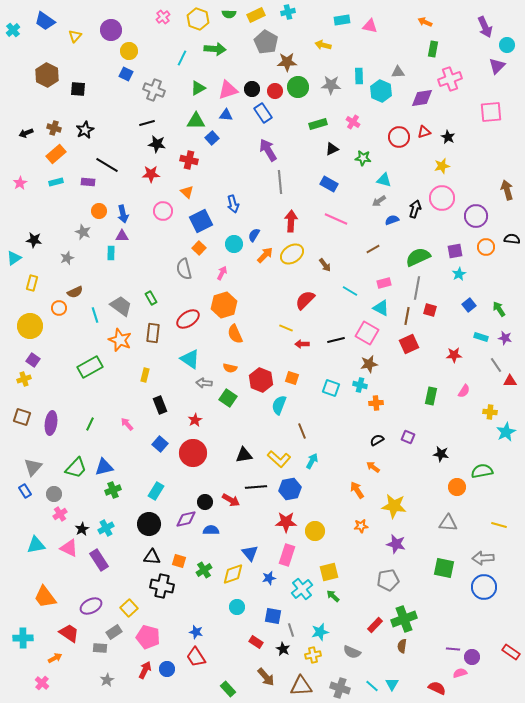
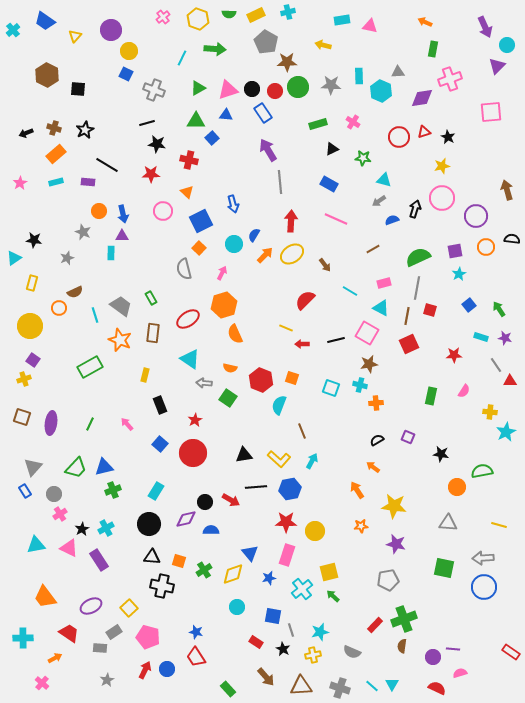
purple circle at (472, 657): moved 39 px left
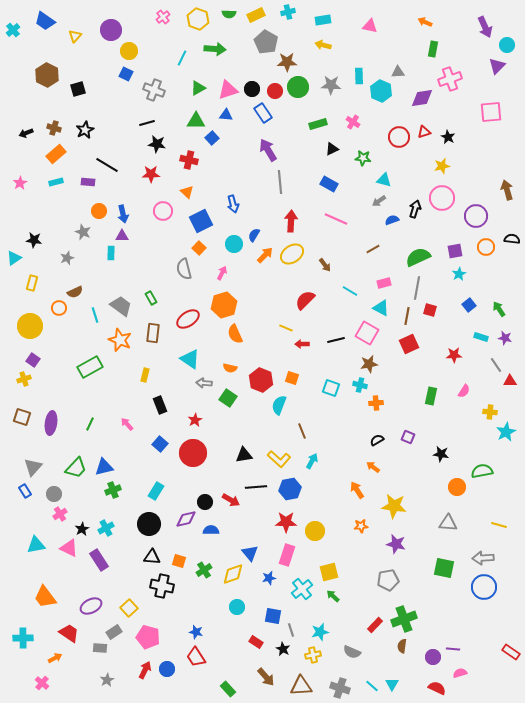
cyan rectangle at (342, 20): moved 19 px left
black square at (78, 89): rotated 21 degrees counterclockwise
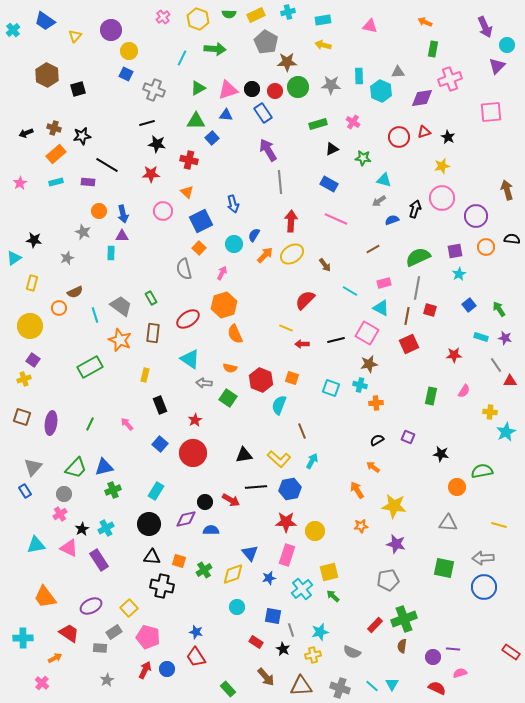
black star at (85, 130): moved 3 px left, 6 px down; rotated 18 degrees clockwise
gray circle at (54, 494): moved 10 px right
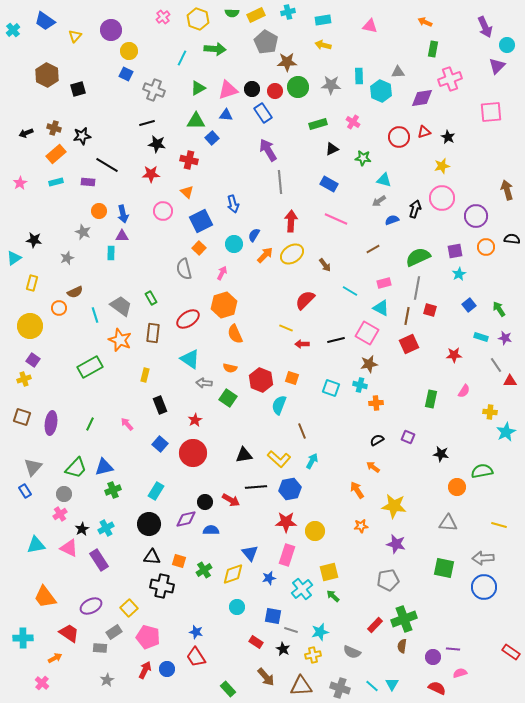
green semicircle at (229, 14): moved 3 px right, 1 px up
green rectangle at (431, 396): moved 3 px down
gray line at (291, 630): rotated 56 degrees counterclockwise
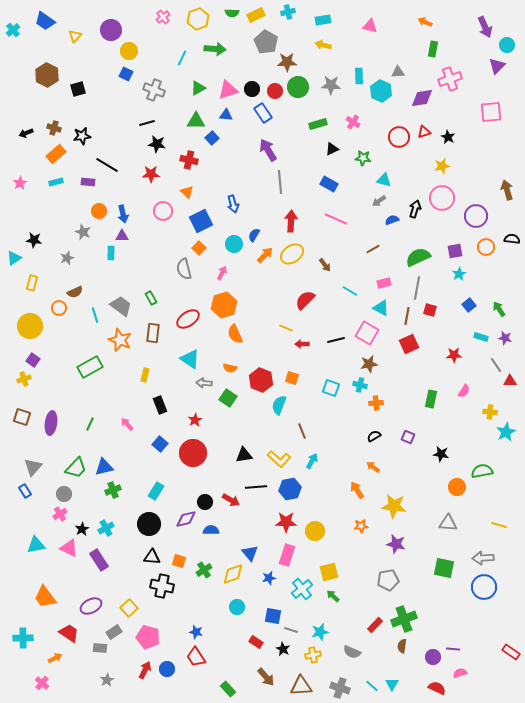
yellow hexagon at (198, 19): rotated 20 degrees clockwise
black semicircle at (377, 440): moved 3 px left, 4 px up
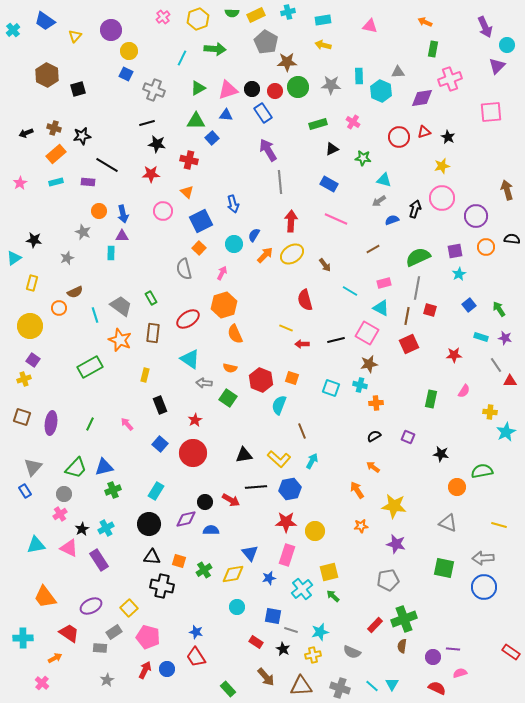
red semicircle at (305, 300): rotated 60 degrees counterclockwise
gray triangle at (448, 523): rotated 18 degrees clockwise
yellow diamond at (233, 574): rotated 10 degrees clockwise
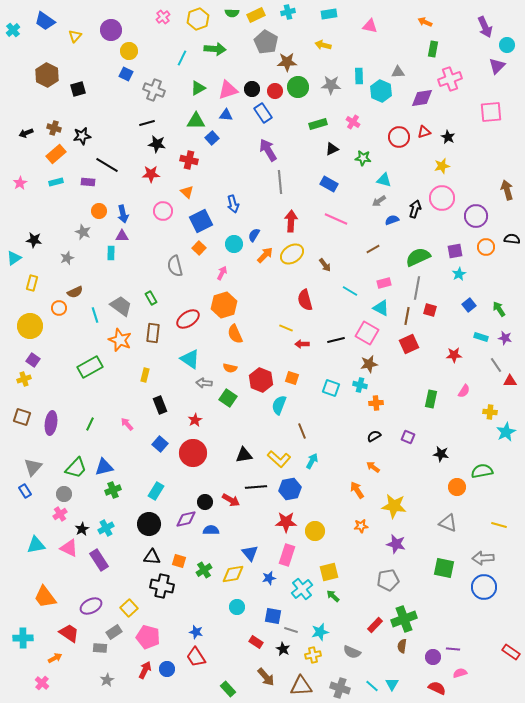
cyan rectangle at (323, 20): moved 6 px right, 6 px up
gray semicircle at (184, 269): moved 9 px left, 3 px up
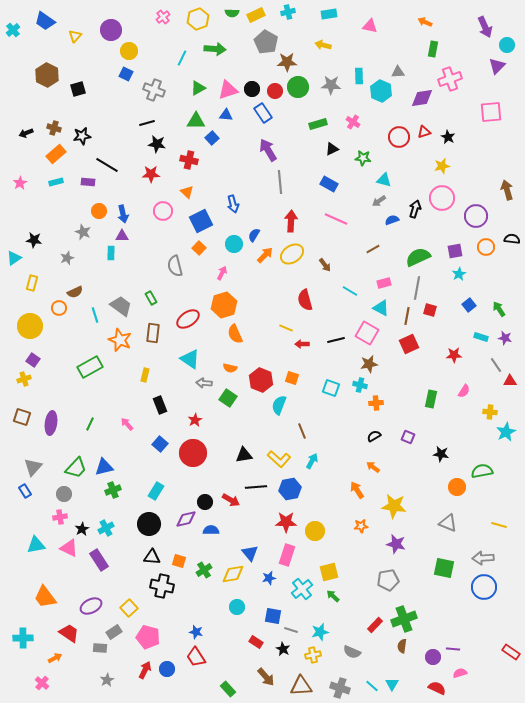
pink cross at (60, 514): moved 3 px down; rotated 24 degrees clockwise
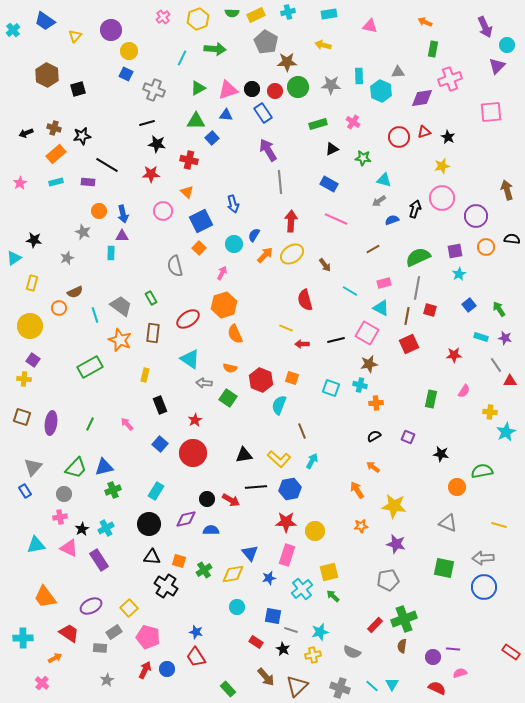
yellow cross at (24, 379): rotated 24 degrees clockwise
black circle at (205, 502): moved 2 px right, 3 px up
black cross at (162, 586): moved 4 px right; rotated 20 degrees clockwise
brown triangle at (301, 686): moved 4 px left; rotated 40 degrees counterclockwise
